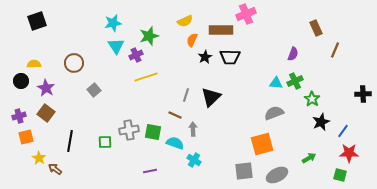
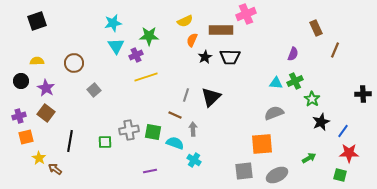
green star at (149, 36): rotated 18 degrees clockwise
yellow semicircle at (34, 64): moved 3 px right, 3 px up
orange square at (262, 144): rotated 10 degrees clockwise
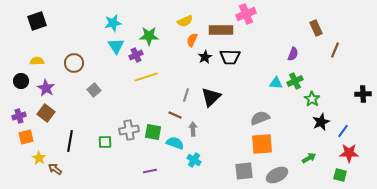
gray semicircle at (274, 113): moved 14 px left, 5 px down
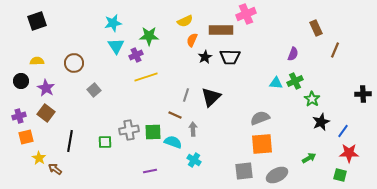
green square at (153, 132): rotated 12 degrees counterclockwise
cyan semicircle at (175, 143): moved 2 px left, 1 px up
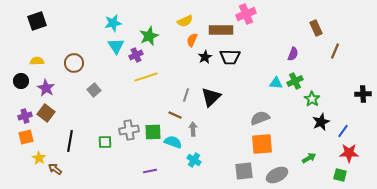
green star at (149, 36): rotated 24 degrees counterclockwise
brown line at (335, 50): moved 1 px down
purple cross at (19, 116): moved 6 px right
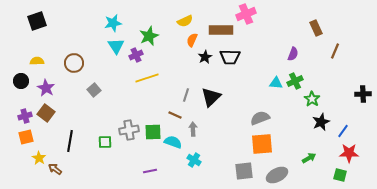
yellow line at (146, 77): moved 1 px right, 1 px down
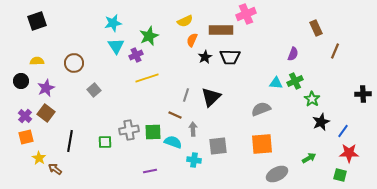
purple star at (46, 88): rotated 18 degrees clockwise
purple cross at (25, 116): rotated 32 degrees counterclockwise
gray semicircle at (260, 118): moved 1 px right, 9 px up
cyan cross at (194, 160): rotated 24 degrees counterclockwise
gray square at (244, 171): moved 26 px left, 25 px up
gray ellipse at (277, 175): moved 1 px up
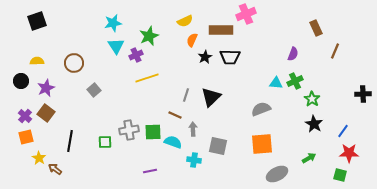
black star at (321, 122): moved 7 px left, 2 px down; rotated 18 degrees counterclockwise
gray square at (218, 146): rotated 18 degrees clockwise
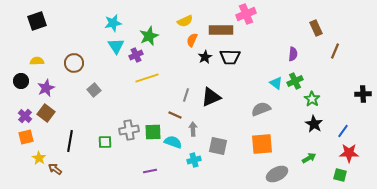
purple semicircle at (293, 54): rotated 16 degrees counterclockwise
cyan triangle at (276, 83): rotated 32 degrees clockwise
black triangle at (211, 97): rotated 20 degrees clockwise
cyan cross at (194, 160): rotated 24 degrees counterclockwise
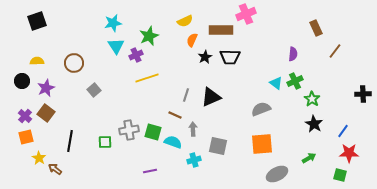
brown line at (335, 51): rotated 14 degrees clockwise
black circle at (21, 81): moved 1 px right
green square at (153, 132): rotated 18 degrees clockwise
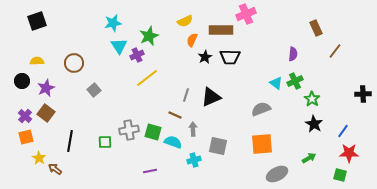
cyan triangle at (116, 46): moved 3 px right
purple cross at (136, 55): moved 1 px right
yellow line at (147, 78): rotated 20 degrees counterclockwise
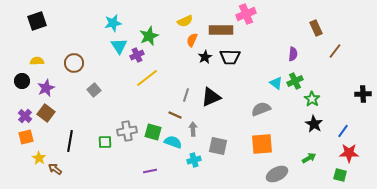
gray cross at (129, 130): moved 2 px left, 1 px down
